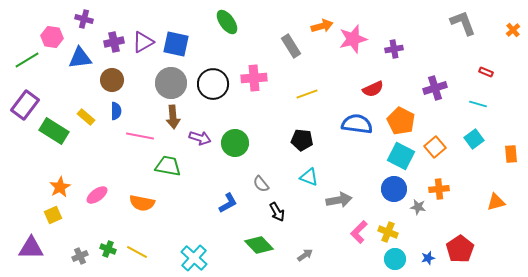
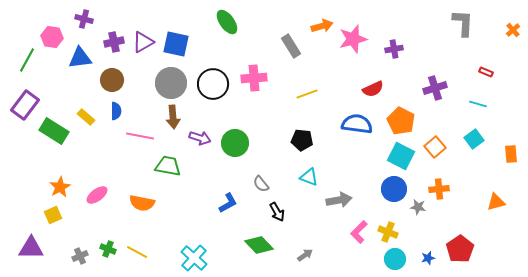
gray L-shape at (463, 23): rotated 24 degrees clockwise
green line at (27, 60): rotated 30 degrees counterclockwise
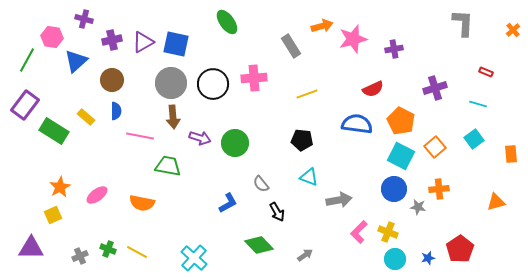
purple cross at (114, 42): moved 2 px left, 2 px up
blue triangle at (80, 58): moved 4 px left, 3 px down; rotated 35 degrees counterclockwise
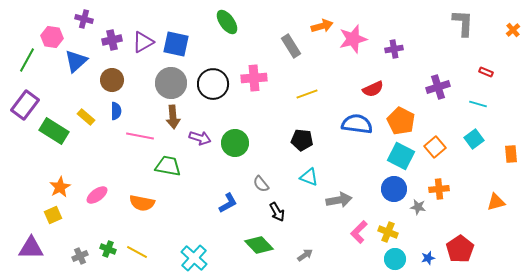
purple cross at (435, 88): moved 3 px right, 1 px up
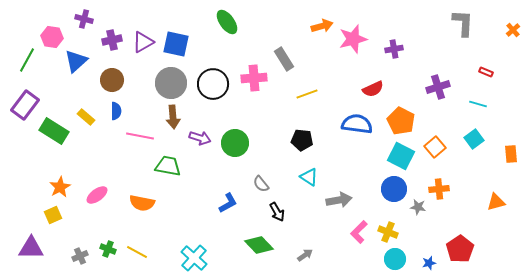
gray rectangle at (291, 46): moved 7 px left, 13 px down
cyan triangle at (309, 177): rotated 12 degrees clockwise
blue star at (428, 258): moved 1 px right, 5 px down
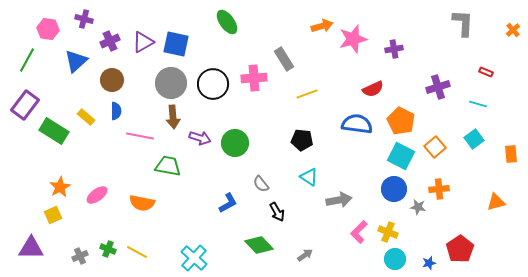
pink hexagon at (52, 37): moved 4 px left, 8 px up
purple cross at (112, 40): moved 2 px left, 1 px down; rotated 12 degrees counterclockwise
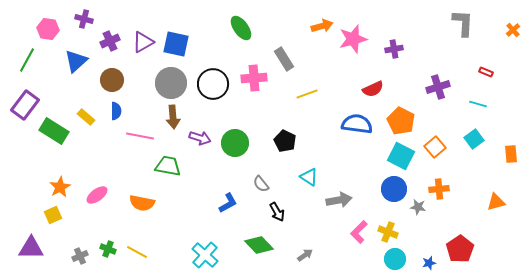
green ellipse at (227, 22): moved 14 px right, 6 px down
black pentagon at (302, 140): moved 17 px left, 1 px down; rotated 20 degrees clockwise
cyan cross at (194, 258): moved 11 px right, 3 px up
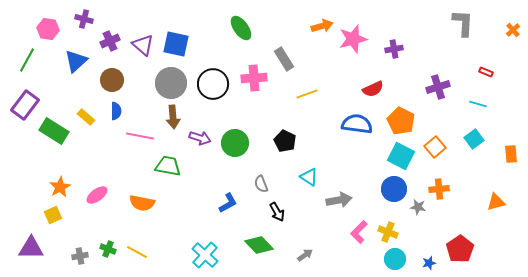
purple triangle at (143, 42): moved 3 px down; rotated 50 degrees counterclockwise
gray semicircle at (261, 184): rotated 18 degrees clockwise
gray cross at (80, 256): rotated 14 degrees clockwise
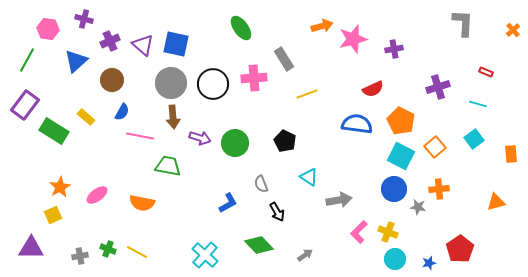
blue semicircle at (116, 111): moved 6 px right, 1 px down; rotated 30 degrees clockwise
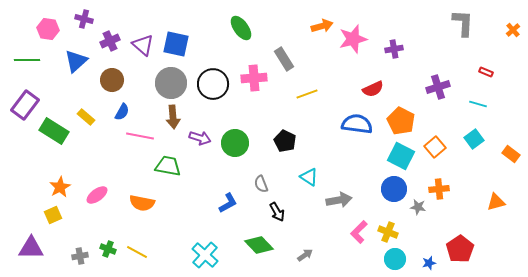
green line at (27, 60): rotated 60 degrees clockwise
orange rectangle at (511, 154): rotated 48 degrees counterclockwise
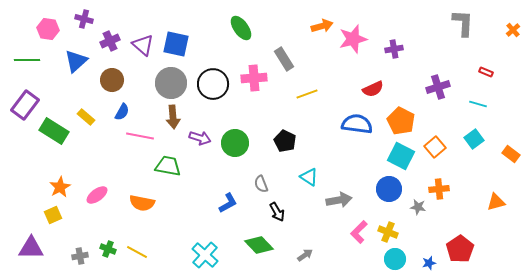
blue circle at (394, 189): moved 5 px left
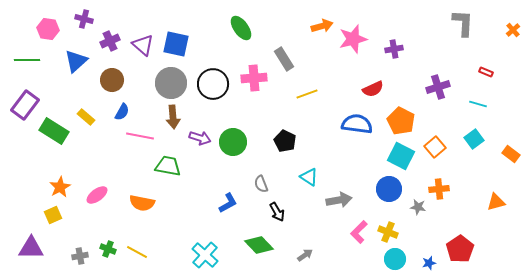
green circle at (235, 143): moved 2 px left, 1 px up
